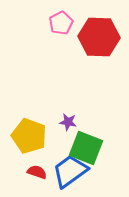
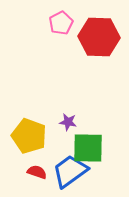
green square: moved 2 px right; rotated 20 degrees counterclockwise
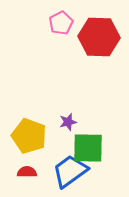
purple star: rotated 24 degrees counterclockwise
red semicircle: moved 10 px left; rotated 18 degrees counterclockwise
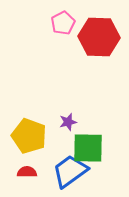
pink pentagon: moved 2 px right
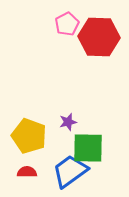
pink pentagon: moved 4 px right, 1 px down
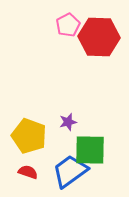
pink pentagon: moved 1 px right, 1 px down
green square: moved 2 px right, 2 px down
red semicircle: moved 1 px right; rotated 18 degrees clockwise
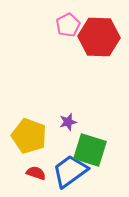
green square: rotated 16 degrees clockwise
red semicircle: moved 8 px right, 1 px down
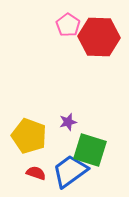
pink pentagon: rotated 10 degrees counterclockwise
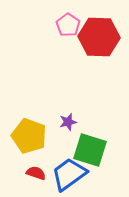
blue trapezoid: moved 1 px left, 3 px down
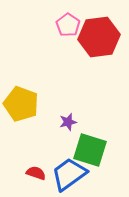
red hexagon: rotated 9 degrees counterclockwise
yellow pentagon: moved 8 px left, 32 px up
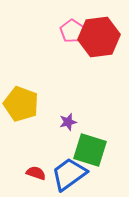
pink pentagon: moved 4 px right, 6 px down
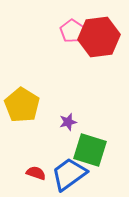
yellow pentagon: moved 1 px right, 1 px down; rotated 12 degrees clockwise
